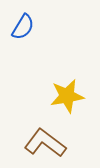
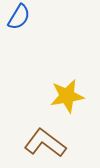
blue semicircle: moved 4 px left, 10 px up
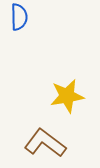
blue semicircle: rotated 32 degrees counterclockwise
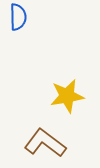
blue semicircle: moved 1 px left
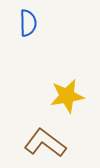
blue semicircle: moved 10 px right, 6 px down
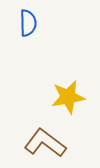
yellow star: moved 1 px right, 1 px down
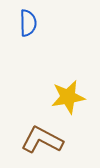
brown L-shape: moved 3 px left, 3 px up; rotated 9 degrees counterclockwise
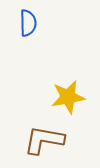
brown L-shape: moved 2 px right; rotated 18 degrees counterclockwise
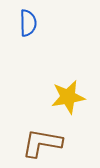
brown L-shape: moved 2 px left, 3 px down
